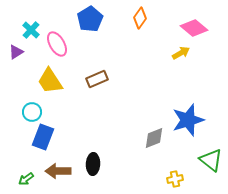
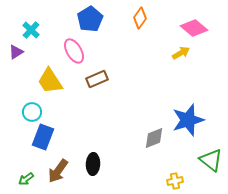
pink ellipse: moved 17 px right, 7 px down
brown arrow: rotated 55 degrees counterclockwise
yellow cross: moved 2 px down
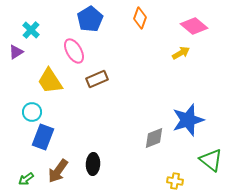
orange diamond: rotated 15 degrees counterclockwise
pink diamond: moved 2 px up
yellow cross: rotated 21 degrees clockwise
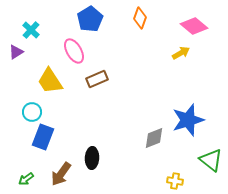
black ellipse: moved 1 px left, 6 px up
brown arrow: moved 3 px right, 3 px down
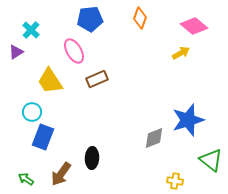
blue pentagon: rotated 25 degrees clockwise
green arrow: rotated 70 degrees clockwise
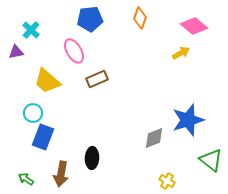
purple triangle: rotated 21 degrees clockwise
yellow trapezoid: moved 3 px left; rotated 16 degrees counterclockwise
cyan circle: moved 1 px right, 1 px down
brown arrow: rotated 25 degrees counterclockwise
yellow cross: moved 8 px left; rotated 21 degrees clockwise
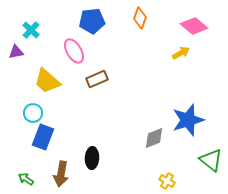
blue pentagon: moved 2 px right, 2 px down
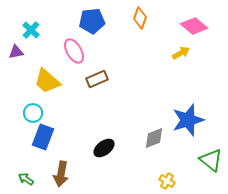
black ellipse: moved 12 px right, 10 px up; rotated 50 degrees clockwise
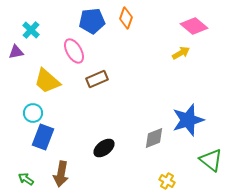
orange diamond: moved 14 px left
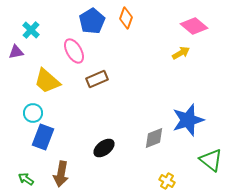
blue pentagon: rotated 25 degrees counterclockwise
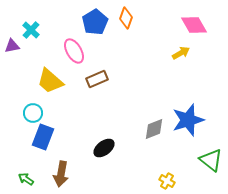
blue pentagon: moved 3 px right, 1 px down
pink diamond: moved 1 px up; rotated 20 degrees clockwise
purple triangle: moved 4 px left, 6 px up
yellow trapezoid: moved 3 px right
gray diamond: moved 9 px up
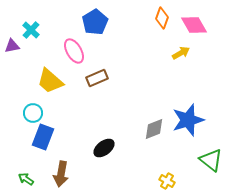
orange diamond: moved 36 px right
brown rectangle: moved 1 px up
